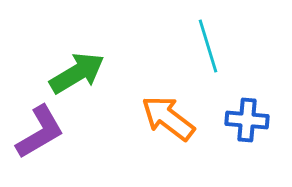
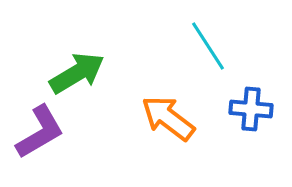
cyan line: rotated 16 degrees counterclockwise
blue cross: moved 4 px right, 11 px up
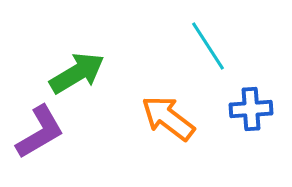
blue cross: rotated 9 degrees counterclockwise
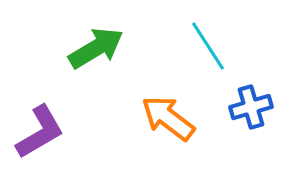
green arrow: moved 19 px right, 25 px up
blue cross: moved 2 px up; rotated 12 degrees counterclockwise
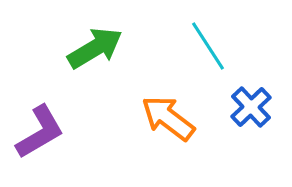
green arrow: moved 1 px left
blue cross: rotated 27 degrees counterclockwise
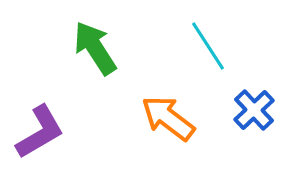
green arrow: rotated 92 degrees counterclockwise
blue cross: moved 3 px right, 3 px down
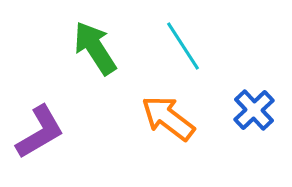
cyan line: moved 25 px left
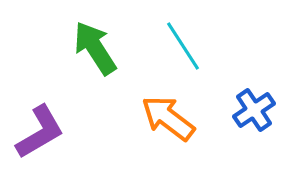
blue cross: rotated 9 degrees clockwise
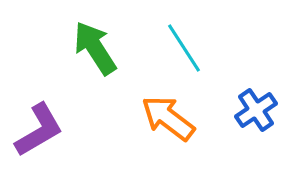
cyan line: moved 1 px right, 2 px down
blue cross: moved 2 px right
purple L-shape: moved 1 px left, 2 px up
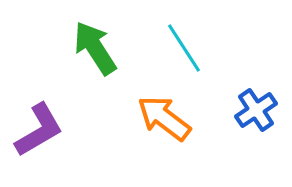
orange arrow: moved 4 px left
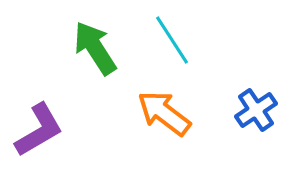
cyan line: moved 12 px left, 8 px up
orange arrow: moved 5 px up
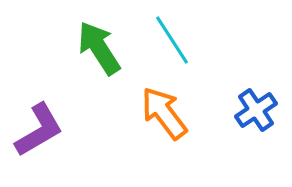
green arrow: moved 4 px right
orange arrow: rotated 16 degrees clockwise
